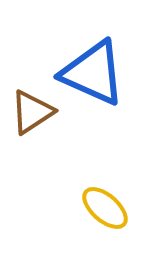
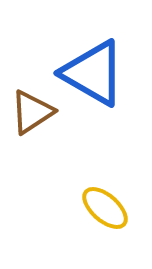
blue triangle: rotated 6 degrees clockwise
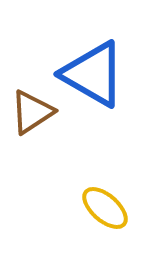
blue triangle: moved 1 px down
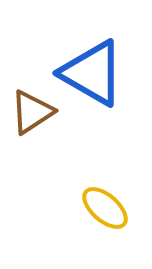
blue triangle: moved 1 px left, 1 px up
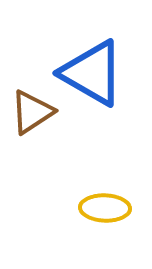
yellow ellipse: rotated 39 degrees counterclockwise
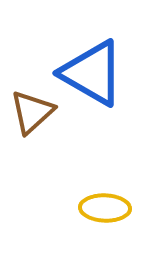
brown triangle: rotated 9 degrees counterclockwise
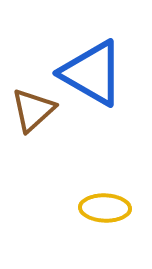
brown triangle: moved 1 px right, 2 px up
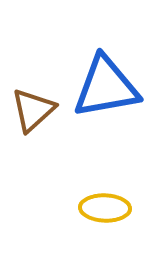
blue triangle: moved 14 px right, 14 px down; rotated 40 degrees counterclockwise
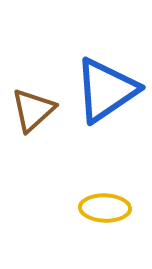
blue triangle: moved 3 px down; rotated 24 degrees counterclockwise
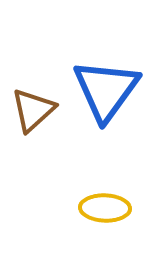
blue triangle: rotated 20 degrees counterclockwise
